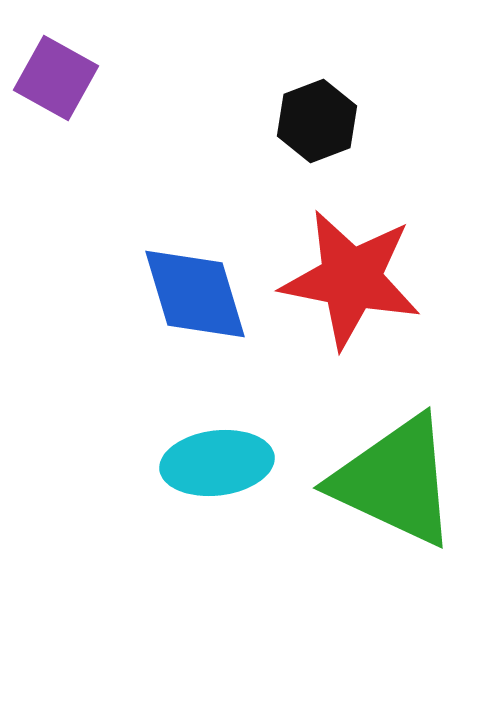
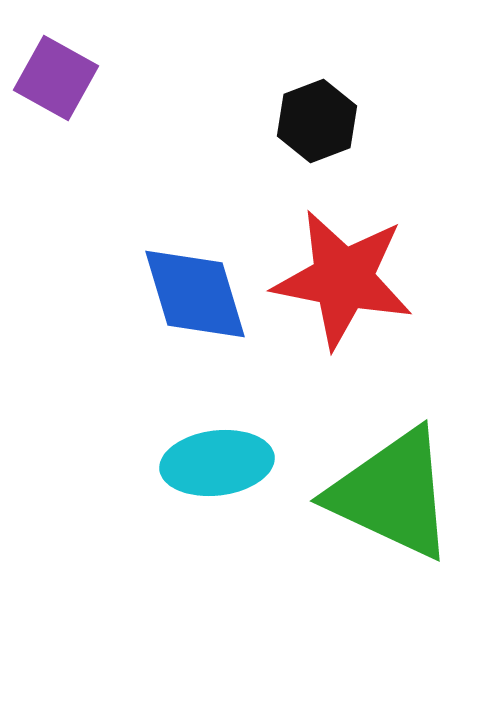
red star: moved 8 px left
green triangle: moved 3 px left, 13 px down
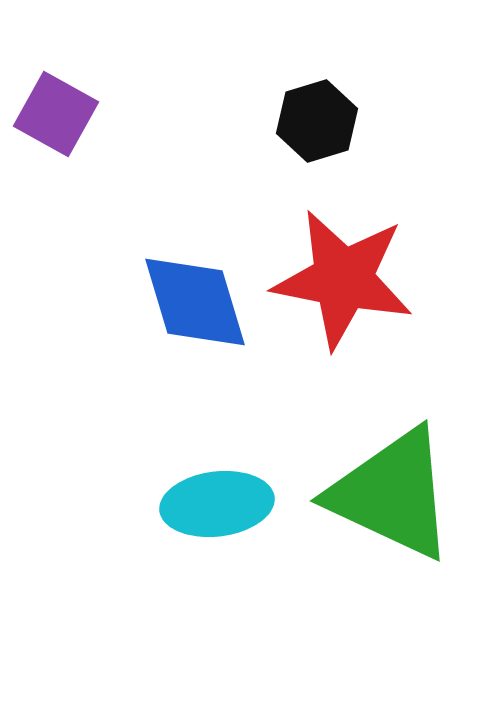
purple square: moved 36 px down
black hexagon: rotated 4 degrees clockwise
blue diamond: moved 8 px down
cyan ellipse: moved 41 px down
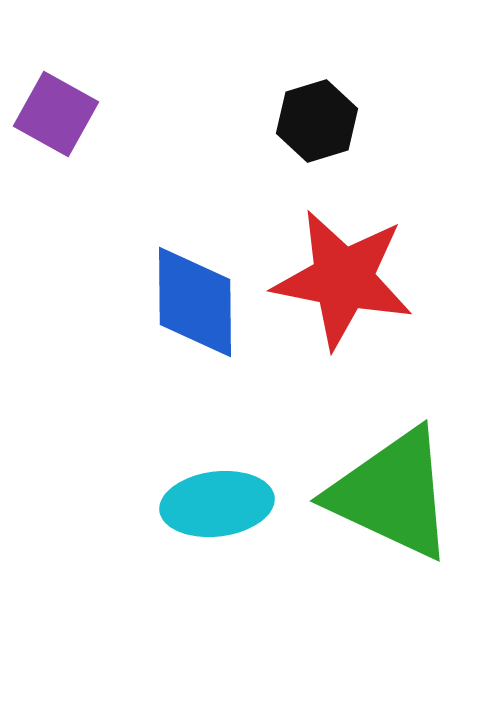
blue diamond: rotated 16 degrees clockwise
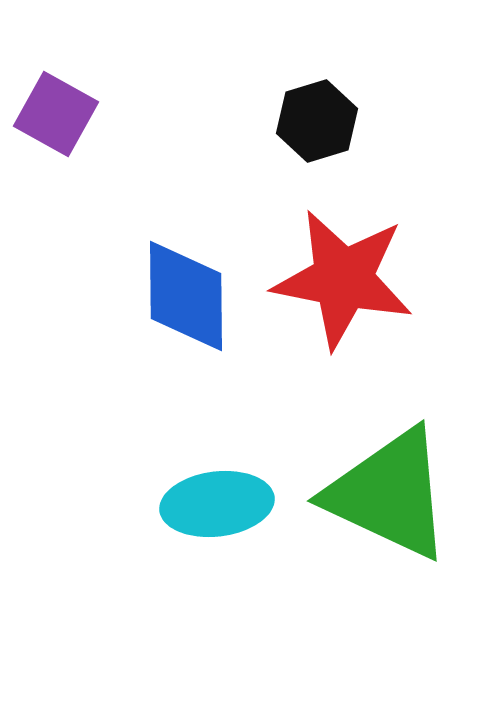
blue diamond: moved 9 px left, 6 px up
green triangle: moved 3 px left
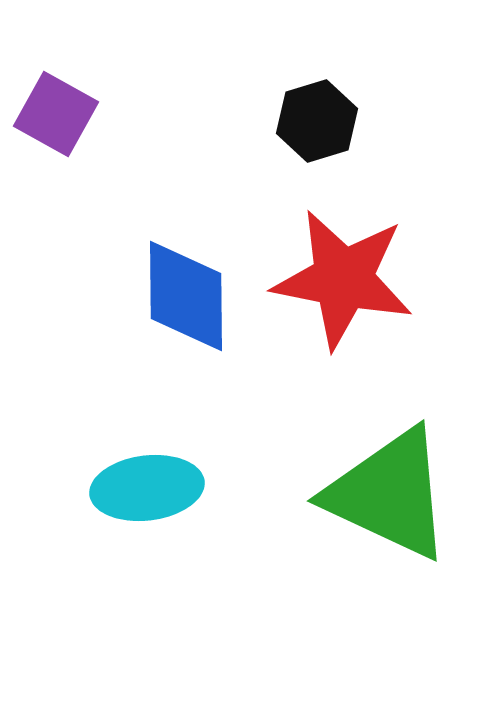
cyan ellipse: moved 70 px left, 16 px up
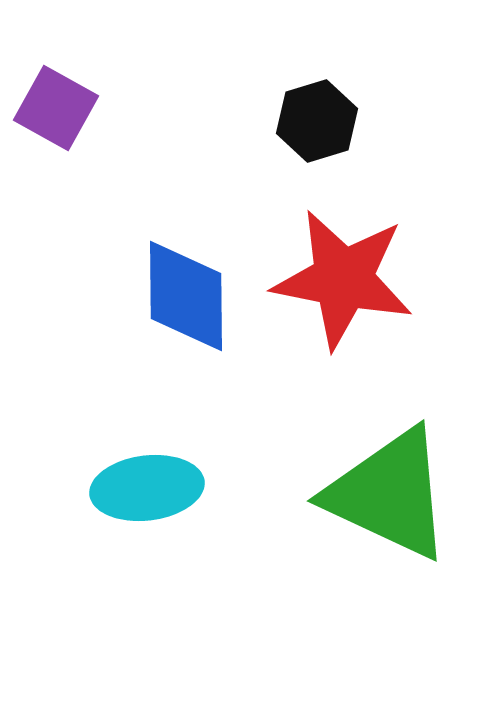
purple square: moved 6 px up
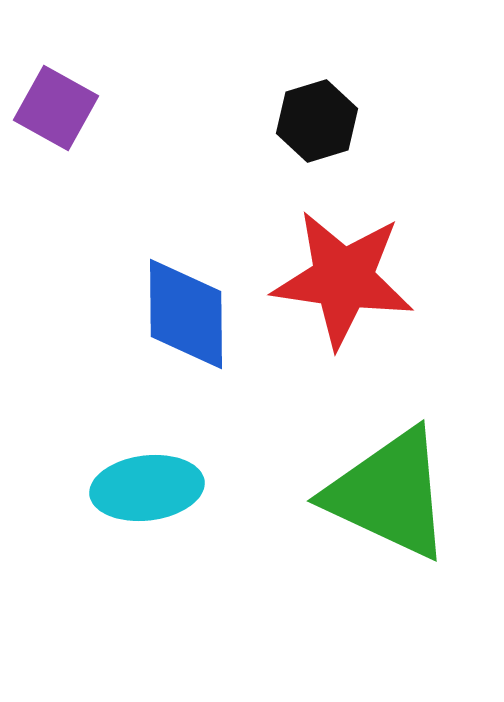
red star: rotated 3 degrees counterclockwise
blue diamond: moved 18 px down
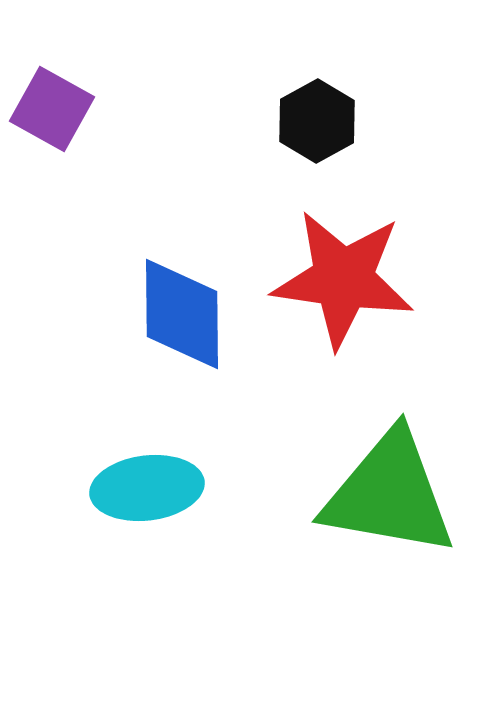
purple square: moved 4 px left, 1 px down
black hexagon: rotated 12 degrees counterclockwise
blue diamond: moved 4 px left
green triangle: rotated 15 degrees counterclockwise
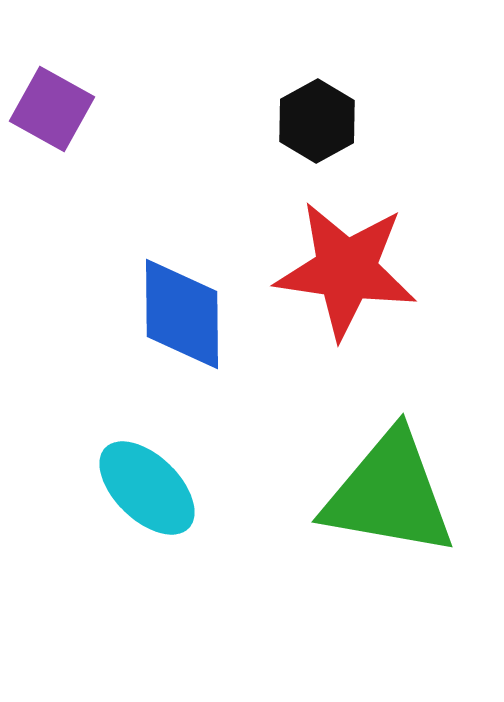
red star: moved 3 px right, 9 px up
cyan ellipse: rotated 51 degrees clockwise
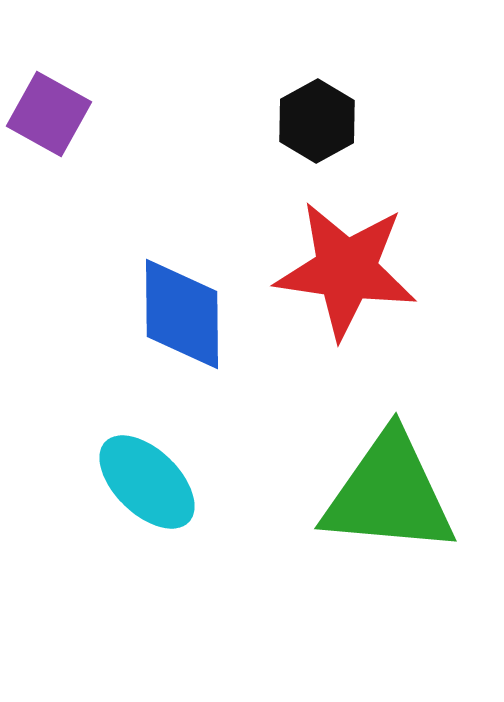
purple square: moved 3 px left, 5 px down
cyan ellipse: moved 6 px up
green triangle: rotated 5 degrees counterclockwise
